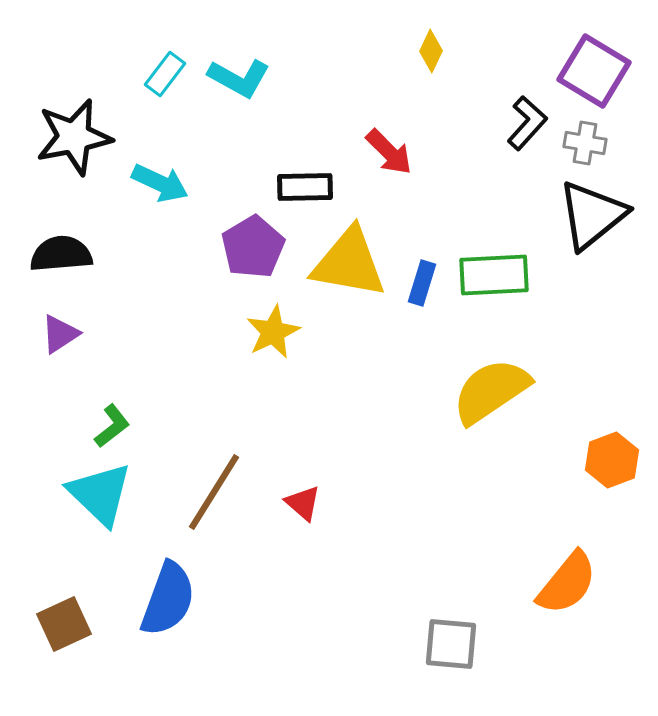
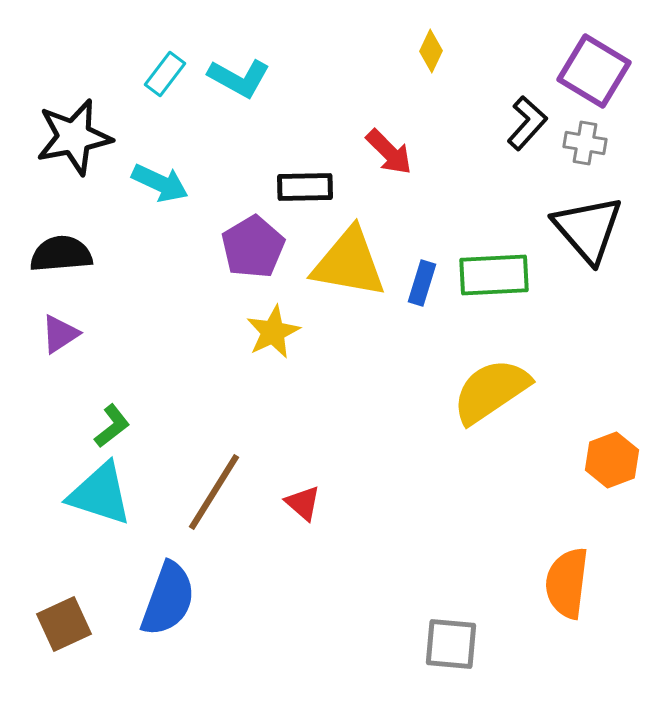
black triangle: moved 4 px left, 14 px down; rotated 32 degrees counterclockwise
cyan triangle: rotated 26 degrees counterclockwise
orange semicircle: rotated 148 degrees clockwise
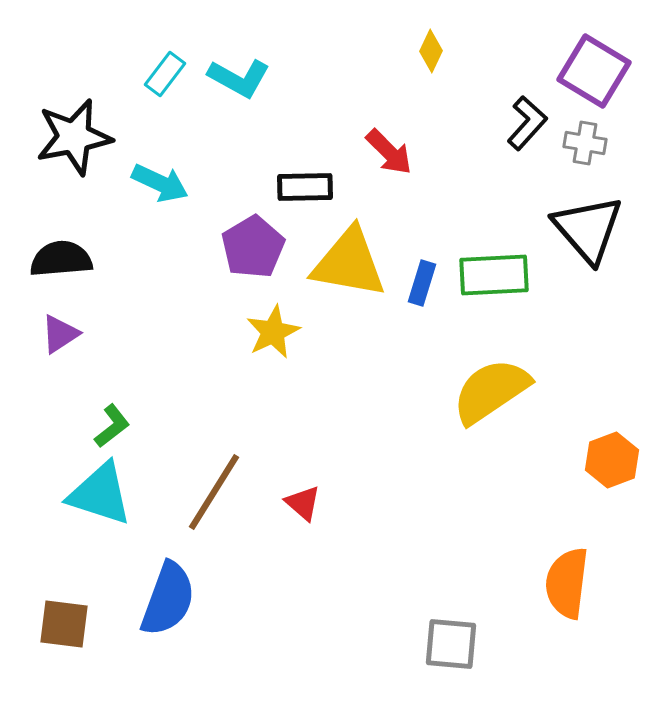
black semicircle: moved 5 px down
brown square: rotated 32 degrees clockwise
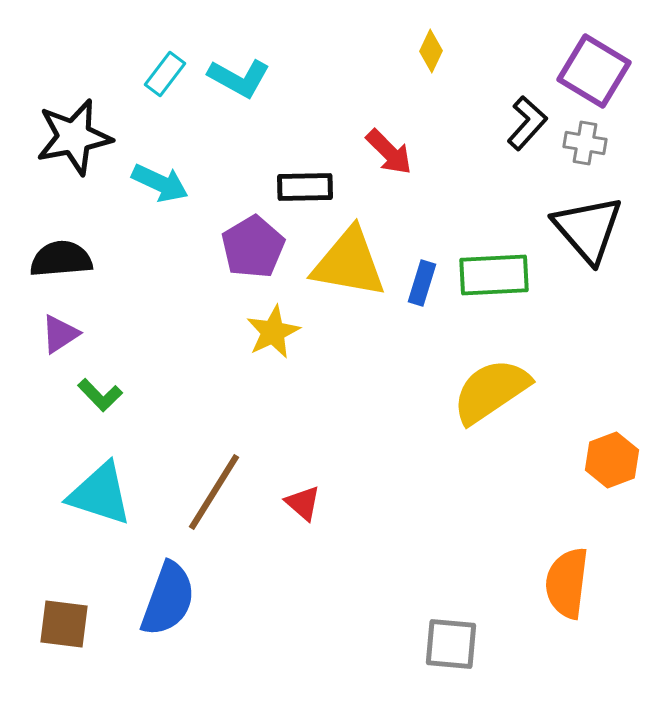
green L-shape: moved 12 px left, 31 px up; rotated 84 degrees clockwise
